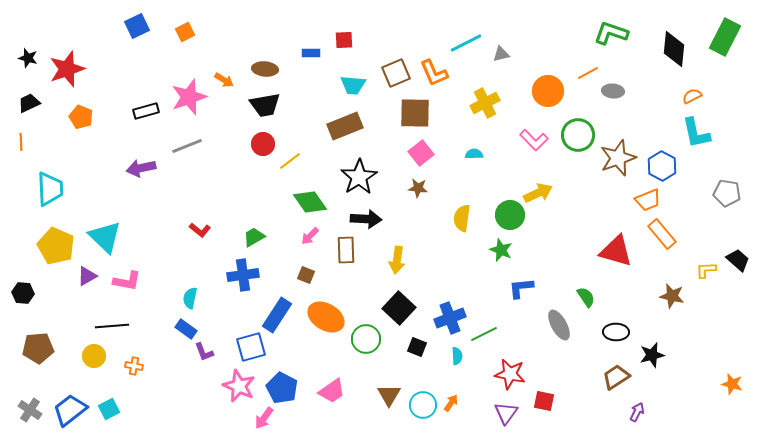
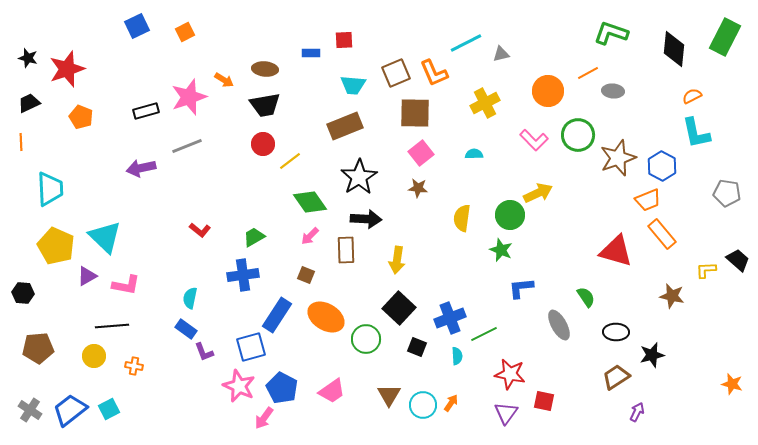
pink L-shape at (127, 281): moved 1 px left, 4 px down
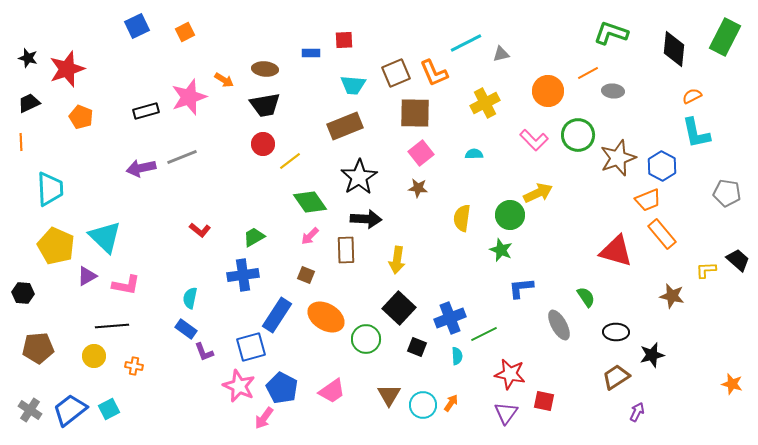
gray line at (187, 146): moved 5 px left, 11 px down
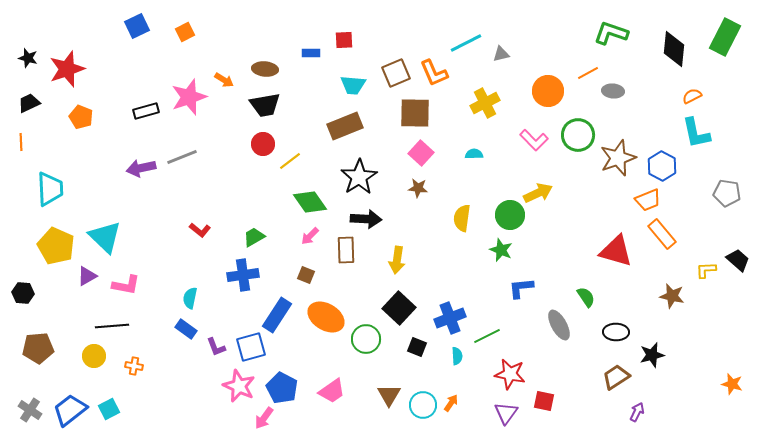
pink square at (421, 153): rotated 10 degrees counterclockwise
green line at (484, 334): moved 3 px right, 2 px down
purple L-shape at (204, 352): moved 12 px right, 5 px up
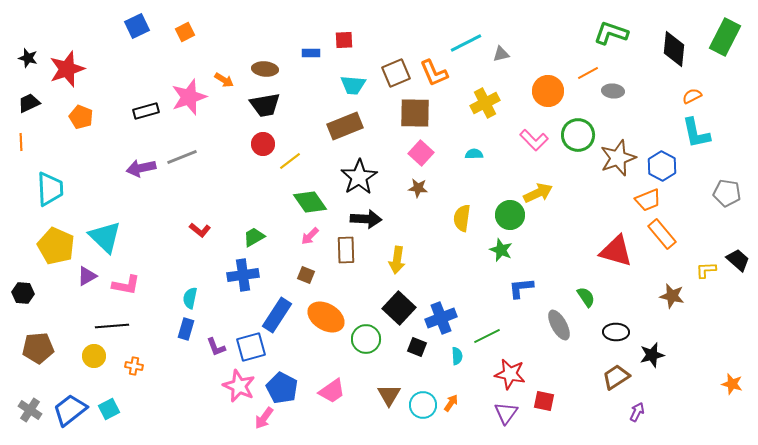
blue cross at (450, 318): moved 9 px left
blue rectangle at (186, 329): rotated 70 degrees clockwise
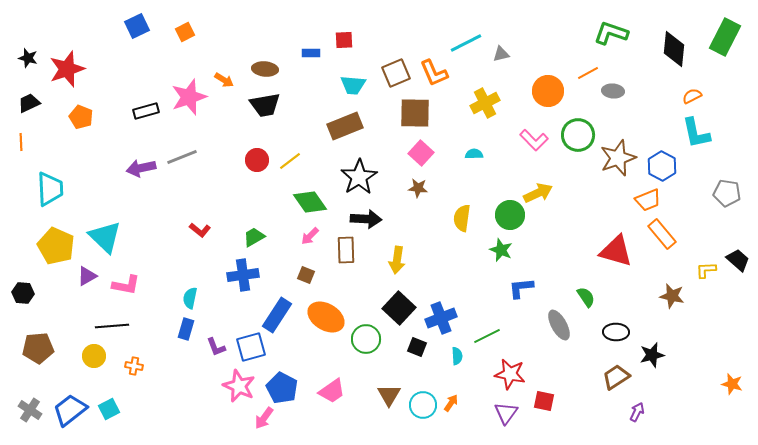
red circle at (263, 144): moved 6 px left, 16 px down
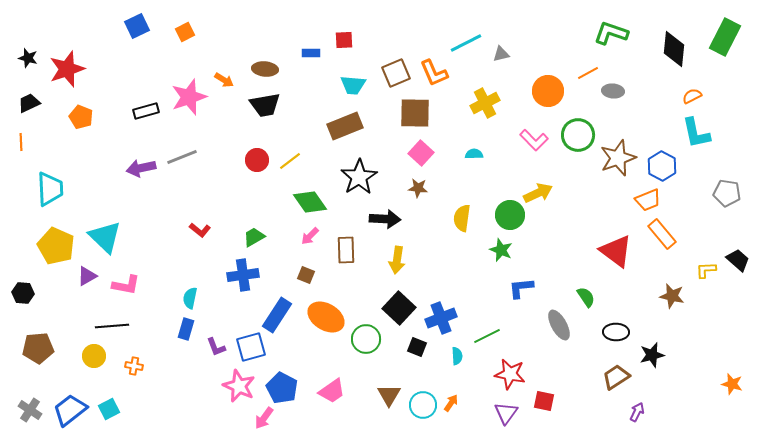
black arrow at (366, 219): moved 19 px right
red triangle at (616, 251): rotated 21 degrees clockwise
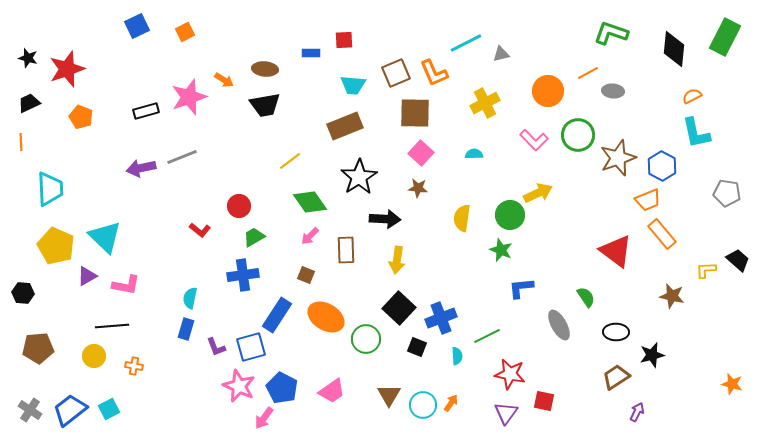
red circle at (257, 160): moved 18 px left, 46 px down
